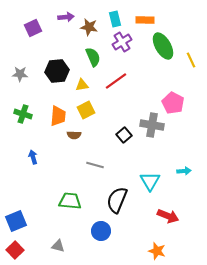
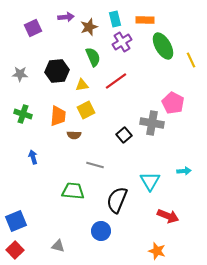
brown star: rotated 30 degrees counterclockwise
gray cross: moved 2 px up
green trapezoid: moved 3 px right, 10 px up
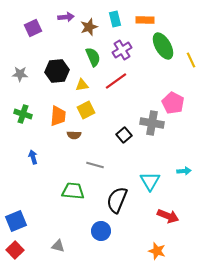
purple cross: moved 8 px down
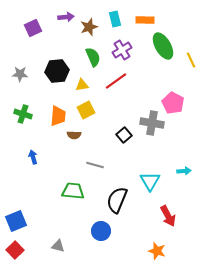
red arrow: rotated 40 degrees clockwise
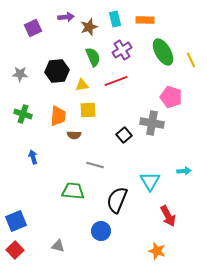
green ellipse: moved 6 px down
red line: rotated 15 degrees clockwise
pink pentagon: moved 2 px left, 6 px up; rotated 10 degrees counterclockwise
yellow square: moved 2 px right; rotated 24 degrees clockwise
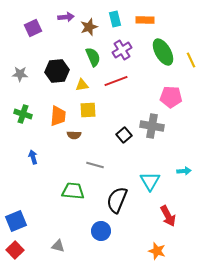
pink pentagon: rotated 15 degrees counterclockwise
gray cross: moved 3 px down
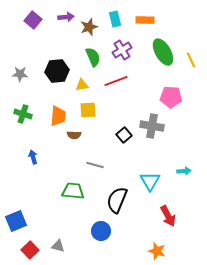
purple square: moved 8 px up; rotated 24 degrees counterclockwise
red square: moved 15 px right
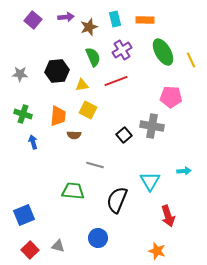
yellow square: rotated 30 degrees clockwise
blue arrow: moved 15 px up
red arrow: rotated 10 degrees clockwise
blue square: moved 8 px right, 6 px up
blue circle: moved 3 px left, 7 px down
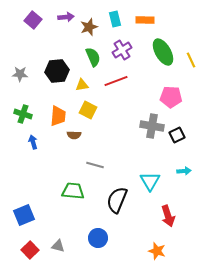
black square: moved 53 px right; rotated 14 degrees clockwise
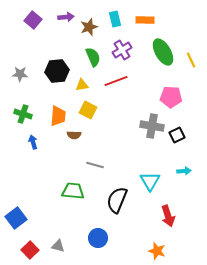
blue square: moved 8 px left, 3 px down; rotated 15 degrees counterclockwise
